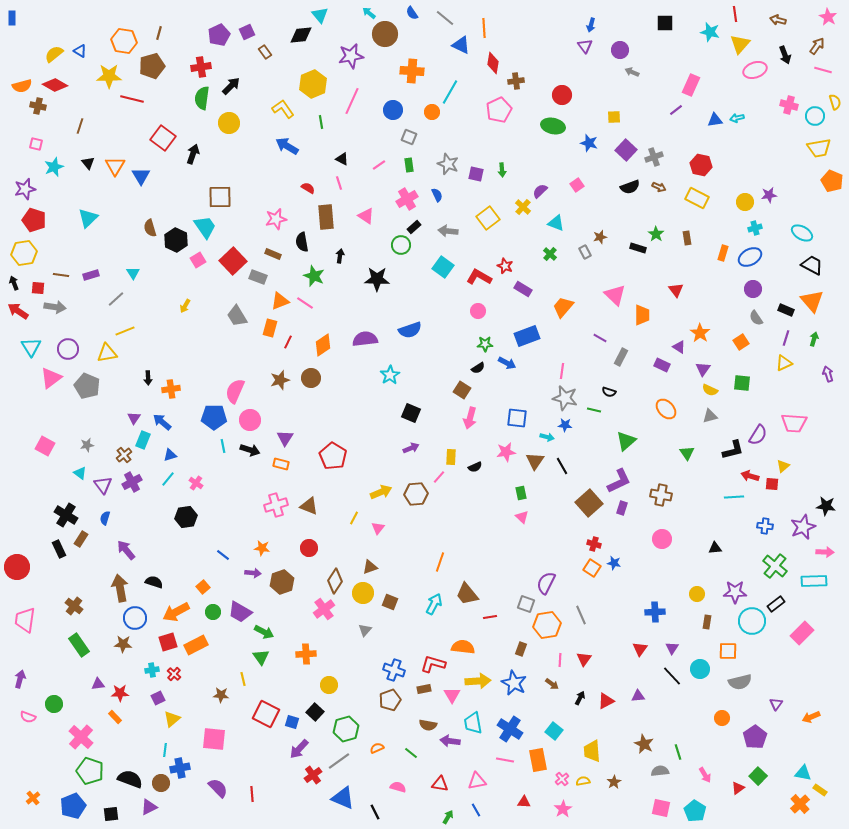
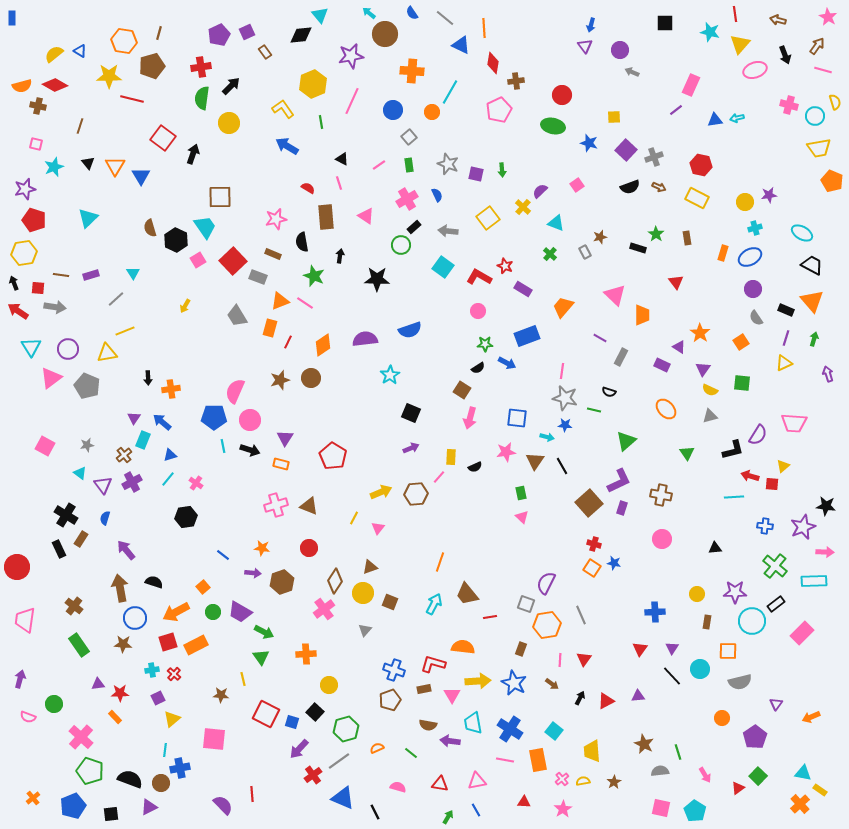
gray square at (409, 137): rotated 28 degrees clockwise
red triangle at (676, 290): moved 8 px up
purple semicircle at (218, 788): moved 5 px right, 17 px down
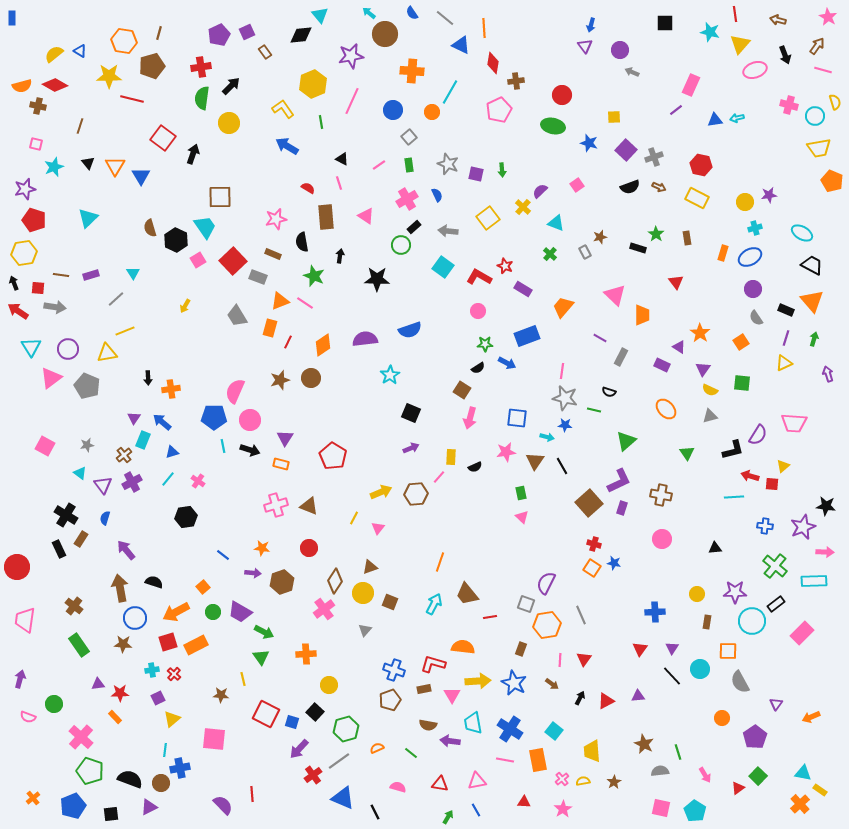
blue triangle at (170, 455): moved 2 px right, 3 px up
pink cross at (196, 483): moved 2 px right, 2 px up
gray semicircle at (740, 682): rotated 75 degrees clockwise
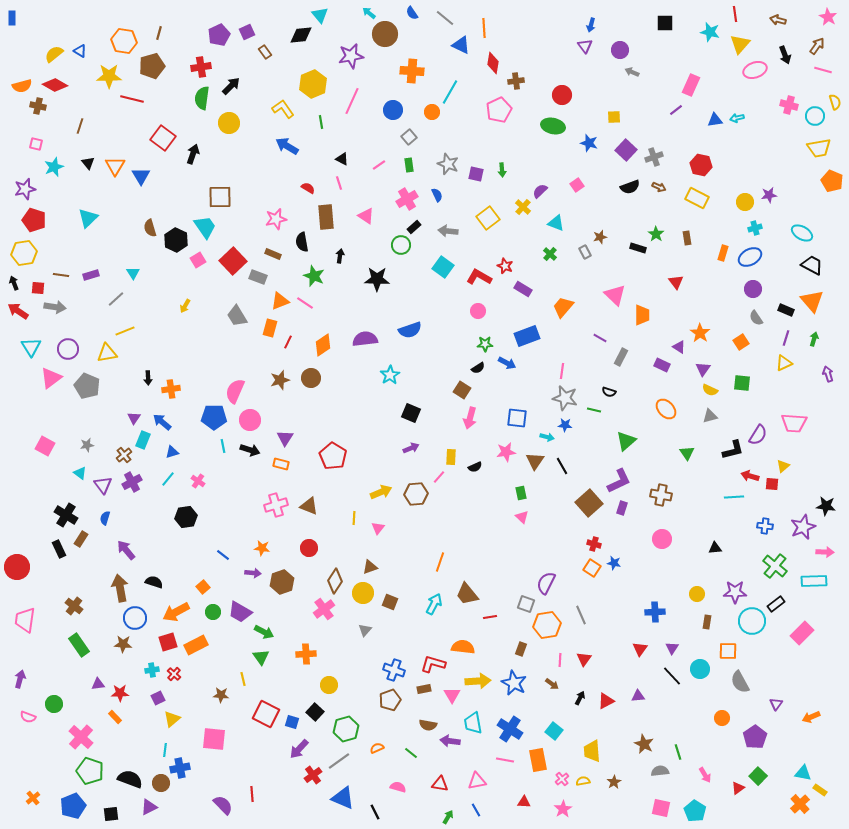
yellow line at (354, 518): rotated 24 degrees counterclockwise
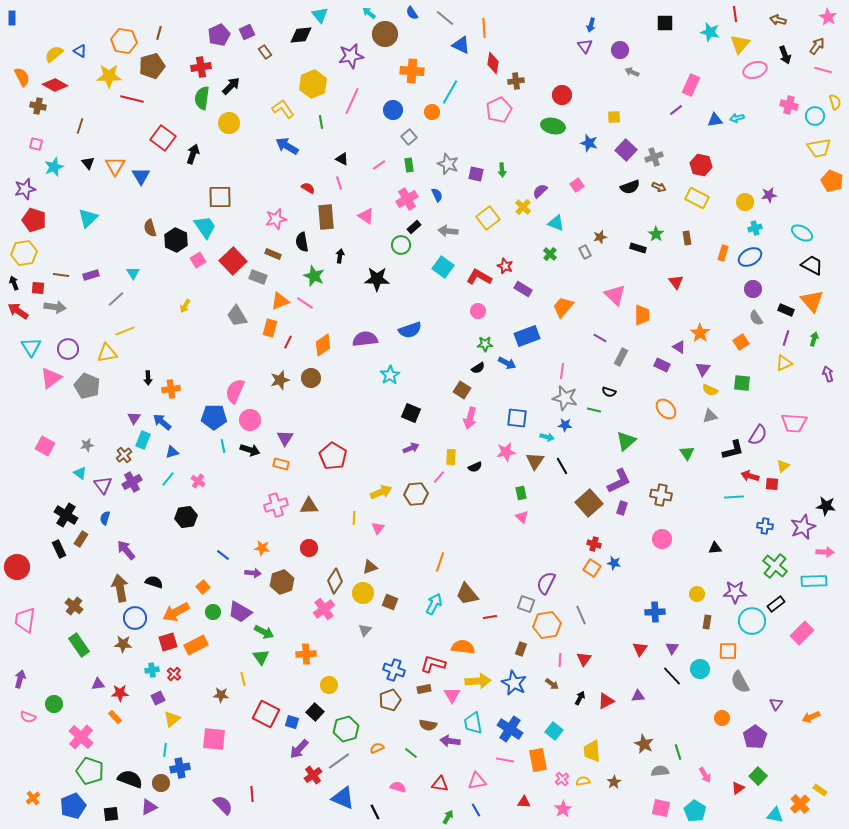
orange semicircle at (22, 86): moved 9 px up; rotated 102 degrees counterclockwise
brown triangle at (309, 506): rotated 24 degrees counterclockwise
cyan triangle at (803, 773): moved 28 px left, 42 px down
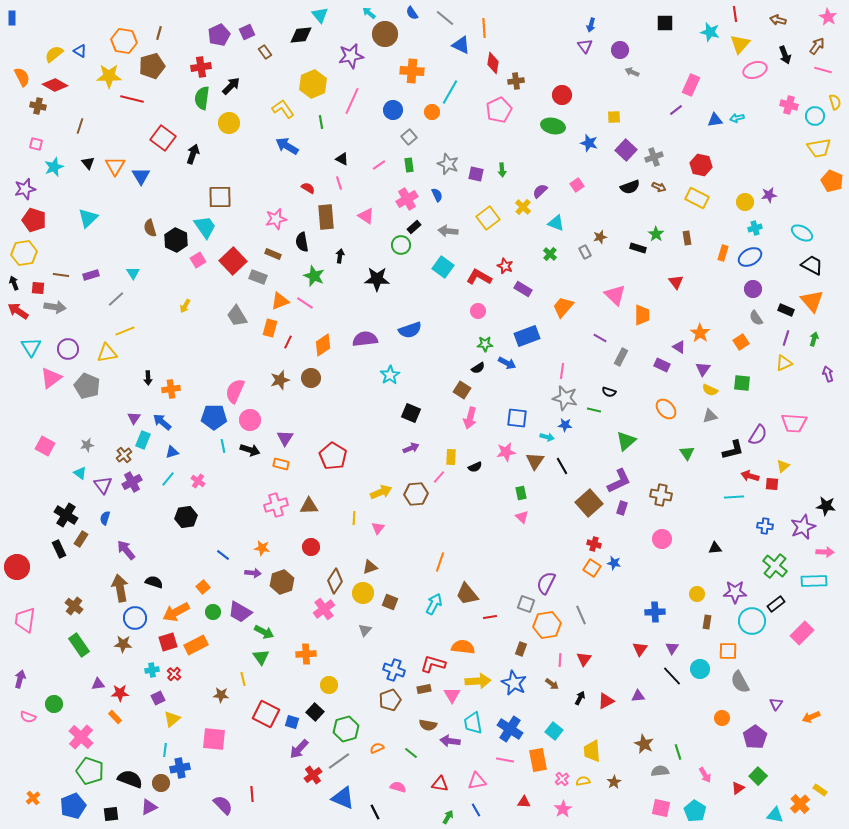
red circle at (309, 548): moved 2 px right, 1 px up
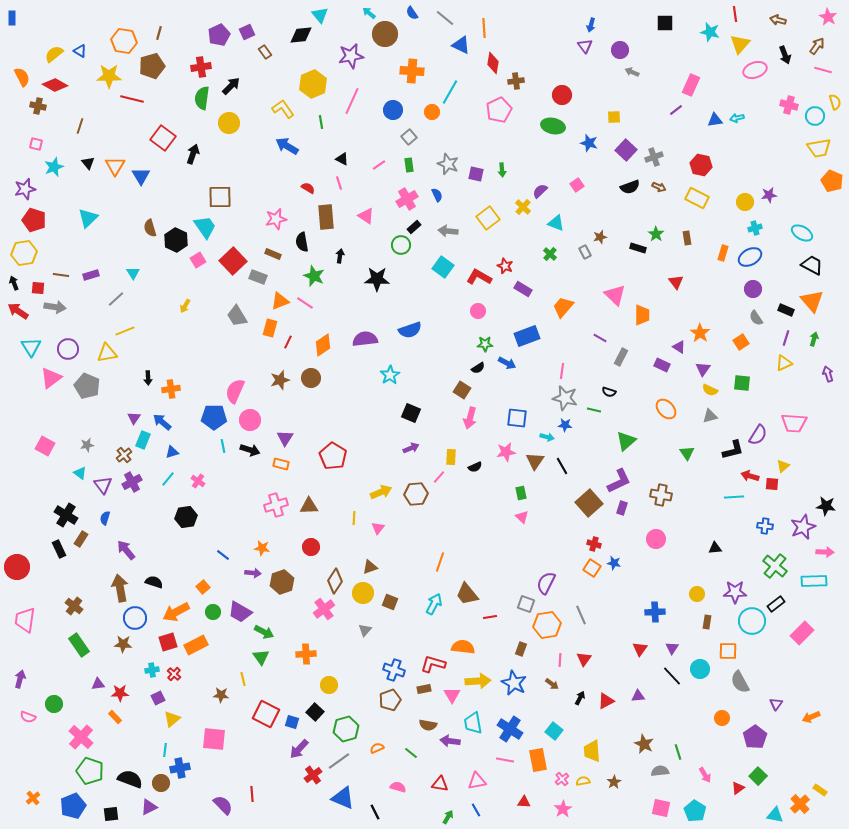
pink circle at (662, 539): moved 6 px left
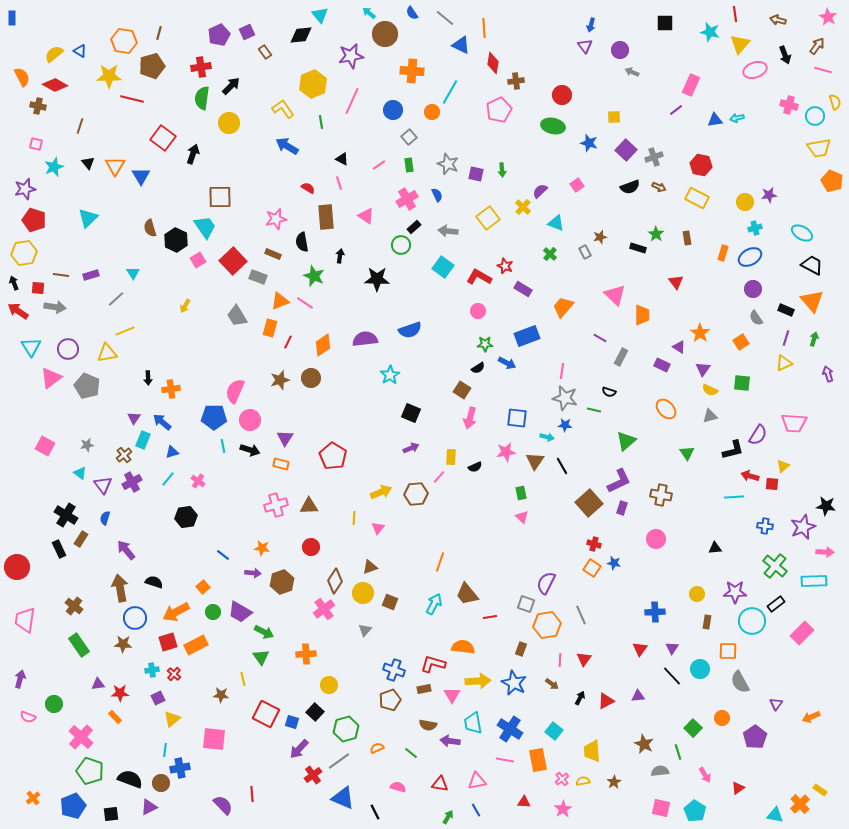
green square at (758, 776): moved 65 px left, 48 px up
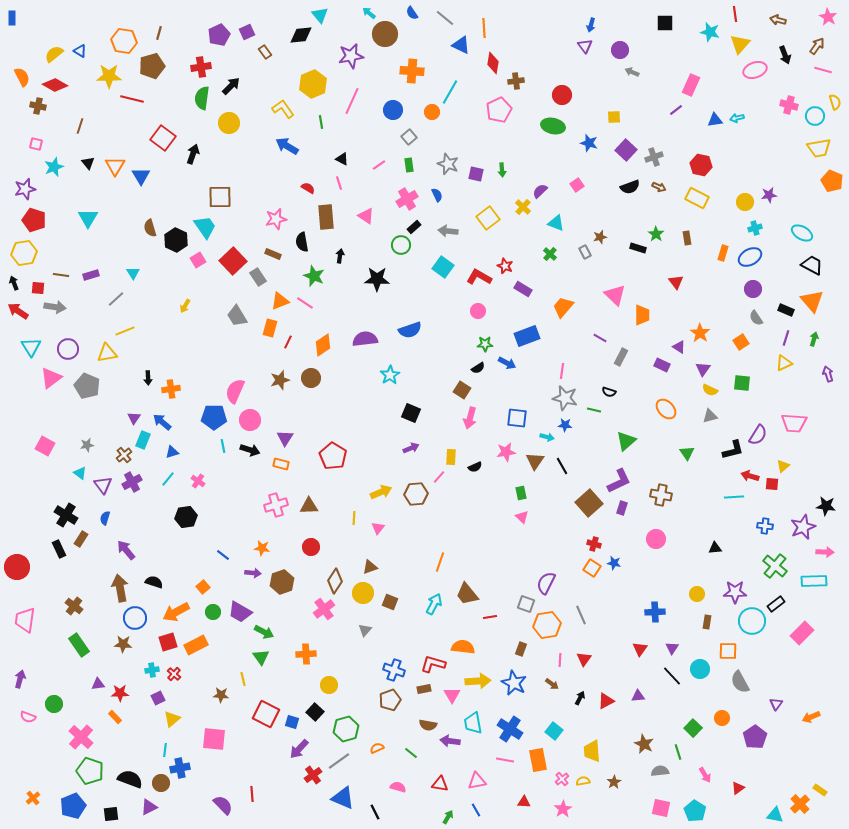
cyan triangle at (88, 218): rotated 15 degrees counterclockwise
gray rectangle at (258, 277): rotated 36 degrees clockwise
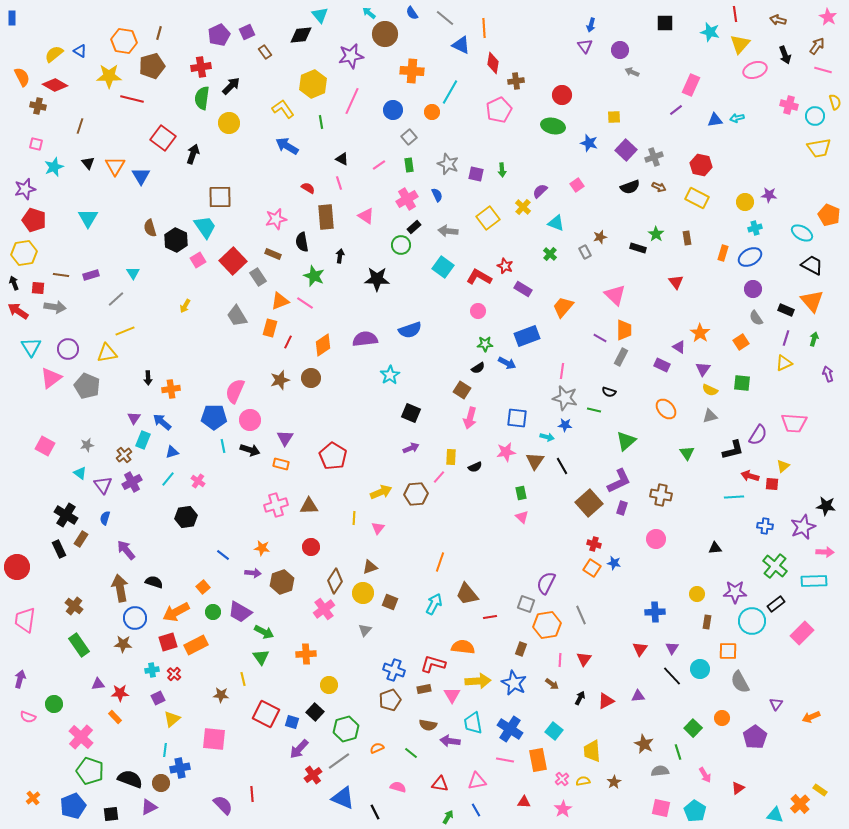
orange pentagon at (832, 181): moved 3 px left, 34 px down
purple star at (769, 195): rotated 14 degrees clockwise
orange trapezoid at (642, 315): moved 18 px left, 15 px down
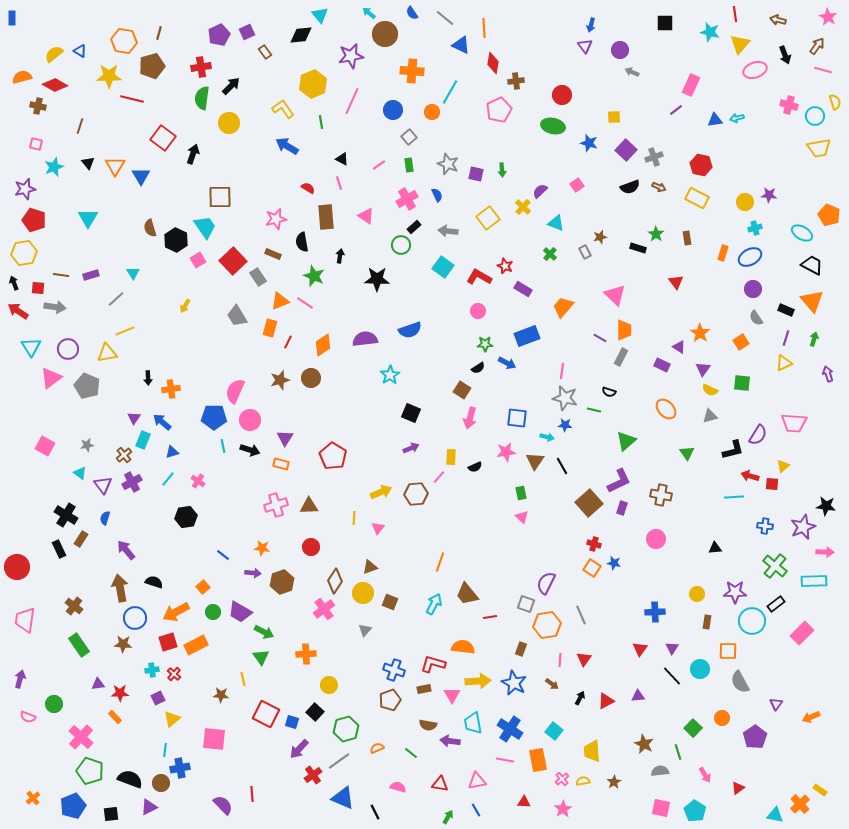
orange semicircle at (22, 77): rotated 78 degrees counterclockwise
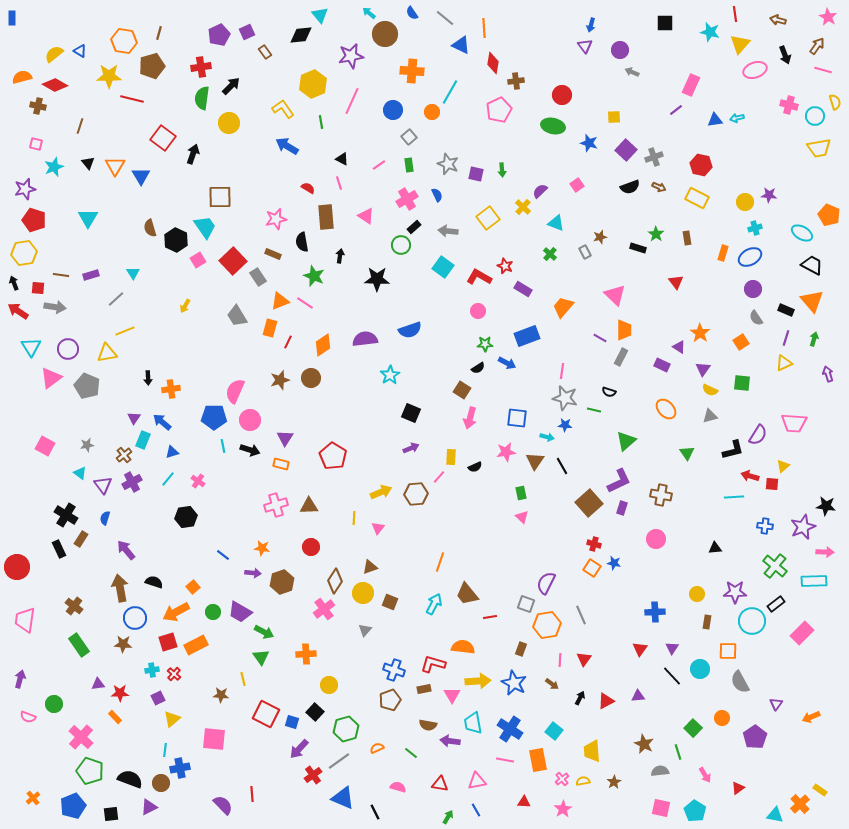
orange square at (203, 587): moved 10 px left
